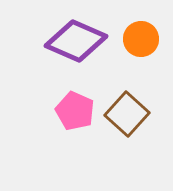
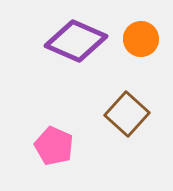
pink pentagon: moved 21 px left, 35 px down
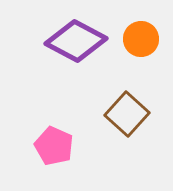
purple diamond: rotated 4 degrees clockwise
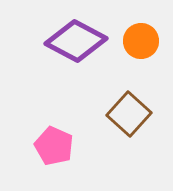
orange circle: moved 2 px down
brown square: moved 2 px right
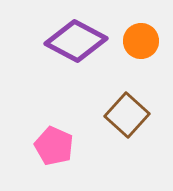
brown square: moved 2 px left, 1 px down
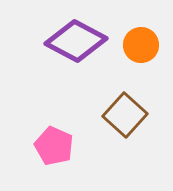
orange circle: moved 4 px down
brown square: moved 2 px left
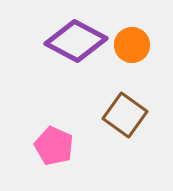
orange circle: moved 9 px left
brown square: rotated 6 degrees counterclockwise
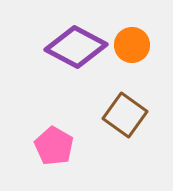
purple diamond: moved 6 px down
pink pentagon: rotated 6 degrees clockwise
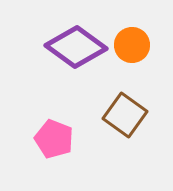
purple diamond: rotated 8 degrees clockwise
pink pentagon: moved 7 px up; rotated 9 degrees counterclockwise
